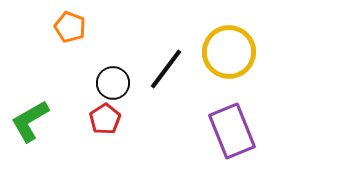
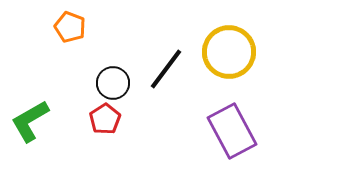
purple rectangle: rotated 6 degrees counterclockwise
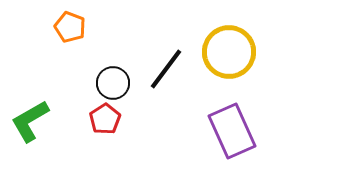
purple rectangle: rotated 4 degrees clockwise
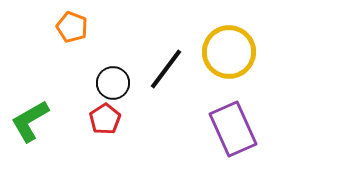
orange pentagon: moved 2 px right
purple rectangle: moved 1 px right, 2 px up
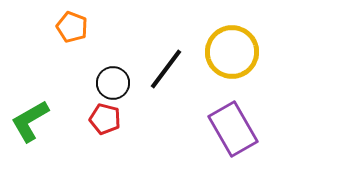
yellow circle: moved 3 px right
red pentagon: rotated 24 degrees counterclockwise
purple rectangle: rotated 6 degrees counterclockwise
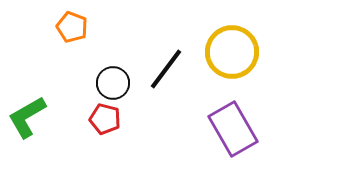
green L-shape: moved 3 px left, 4 px up
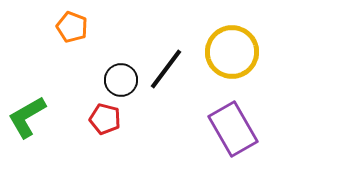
black circle: moved 8 px right, 3 px up
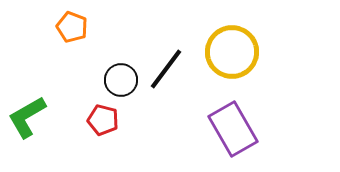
red pentagon: moved 2 px left, 1 px down
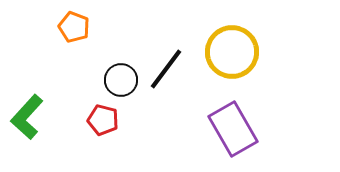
orange pentagon: moved 2 px right
green L-shape: rotated 18 degrees counterclockwise
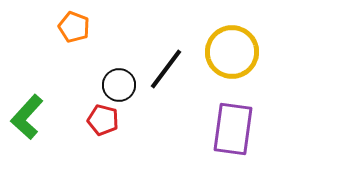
black circle: moved 2 px left, 5 px down
purple rectangle: rotated 38 degrees clockwise
